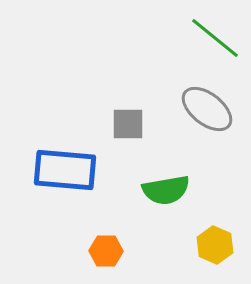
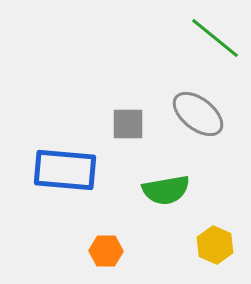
gray ellipse: moved 9 px left, 5 px down
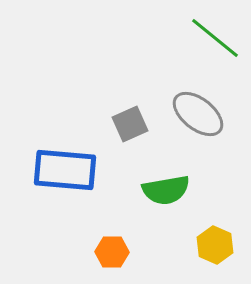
gray square: moved 2 px right; rotated 24 degrees counterclockwise
orange hexagon: moved 6 px right, 1 px down
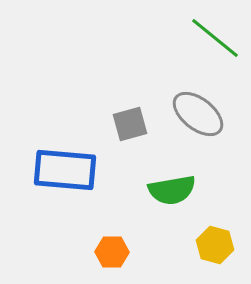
gray square: rotated 9 degrees clockwise
green semicircle: moved 6 px right
yellow hexagon: rotated 9 degrees counterclockwise
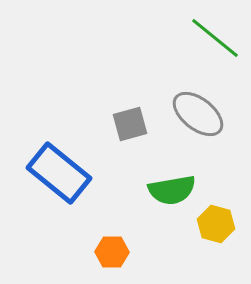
blue rectangle: moved 6 px left, 3 px down; rotated 34 degrees clockwise
yellow hexagon: moved 1 px right, 21 px up
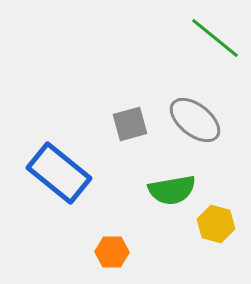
gray ellipse: moved 3 px left, 6 px down
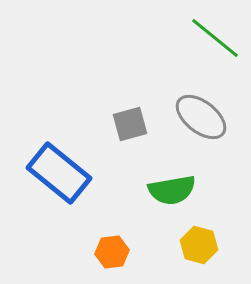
gray ellipse: moved 6 px right, 3 px up
yellow hexagon: moved 17 px left, 21 px down
orange hexagon: rotated 8 degrees counterclockwise
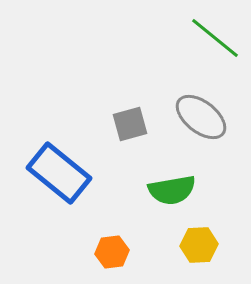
yellow hexagon: rotated 18 degrees counterclockwise
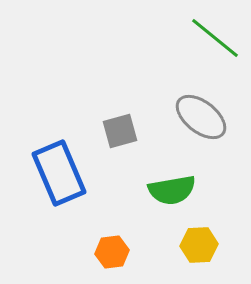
gray square: moved 10 px left, 7 px down
blue rectangle: rotated 28 degrees clockwise
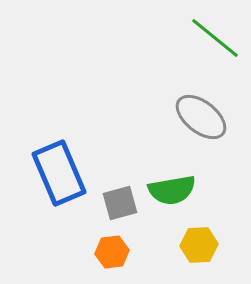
gray square: moved 72 px down
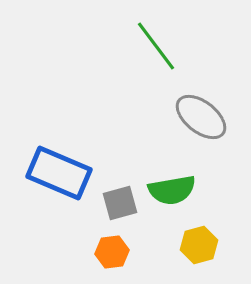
green line: moved 59 px left, 8 px down; rotated 14 degrees clockwise
blue rectangle: rotated 44 degrees counterclockwise
yellow hexagon: rotated 12 degrees counterclockwise
